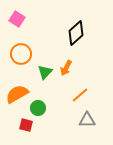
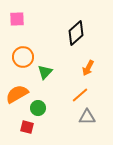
pink square: rotated 35 degrees counterclockwise
orange circle: moved 2 px right, 3 px down
orange arrow: moved 22 px right
gray triangle: moved 3 px up
red square: moved 1 px right, 2 px down
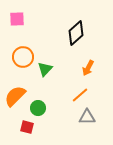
green triangle: moved 3 px up
orange semicircle: moved 2 px left, 2 px down; rotated 15 degrees counterclockwise
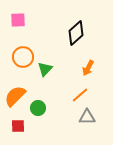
pink square: moved 1 px right, 1 px down
red square: moved 9 px left, 1 px up; rotated 16 degrees counterclockwise
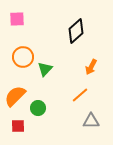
pink square: moved 1 px left, 1 px up
black diamond: moved 2 px up
orange arrow: moved 3 px right, 1 px up
gray triangle: moved 4 px right, 4 px down
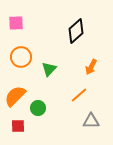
pink square: moved 1 px left, 4 px down
orange circle: moved 2 px left
green triangle: moved 4 px right
orange line: moved 1 px left
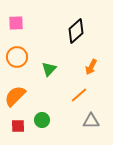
orange circle: moved 4 px left
green circle: moved 4 px right, 12 px down
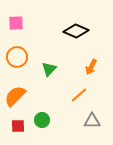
black diamond: rotated 65 degrees clockwise
gray triangle: moved 1 px right
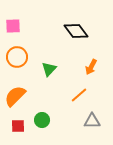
pink square: moved 3 px left, 3 px down
black diamond: rotated 30 degrees clockwise
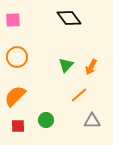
pink square: moved 6 px up
black diamond: moved 7 px left, 13 px up
green triangle: moved 17 px right, 4 px up
green circle: moved 4 px right
